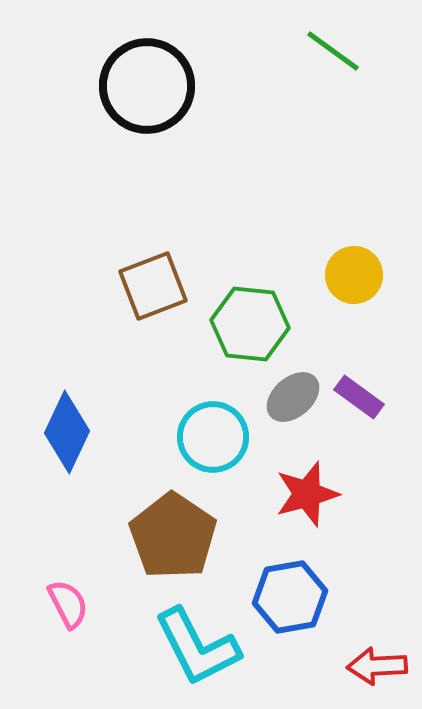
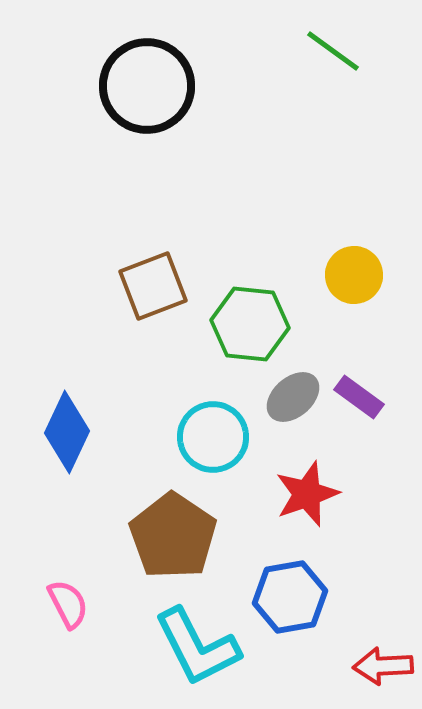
red star: rotated 4 degrees counterclockwise
red arrow: moved 6 px right
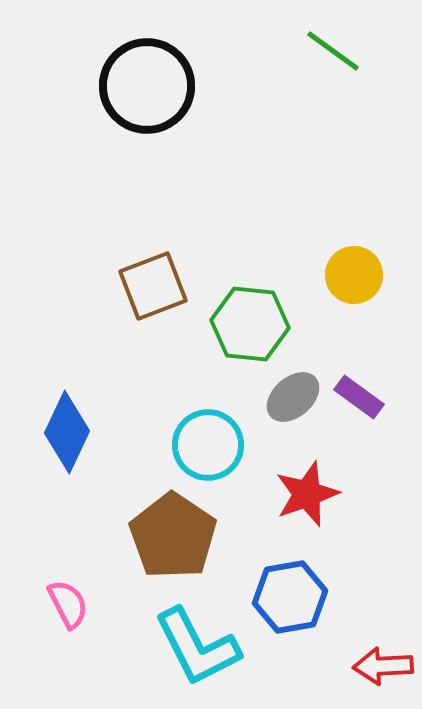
cyan circle: moved 5 px left, 8 px down
